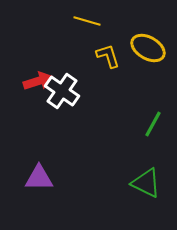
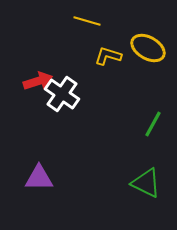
yellow L-shape: rotated 56 degrees counterclockwise
white cross: moved 3 px down
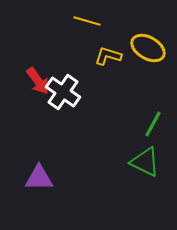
red arrow: rotated 72 degrees clockwise
white cross: moved 1 px right, 2 px up
green triangle: moved 1 px left, 21 px up
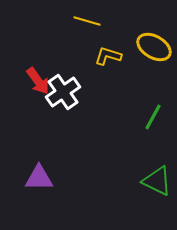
yellow ellipse: moved 6 px right, 1 px up
white cross: rotated 20 degrees clockwise
green line: moved 7 px up
green triangle: moved 12 px right, 19 px down
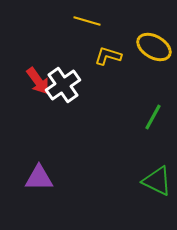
white cross: moved 7 px up
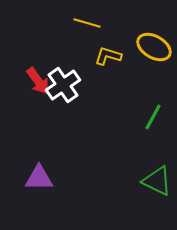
yellow line: moved 2 px down
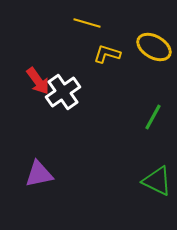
yellow L-shape: moved 1 px left, 2 px up
white cross: moved 7 px down
purple triangle: moved 4 px up; rotated 12 degrees counterclockwise
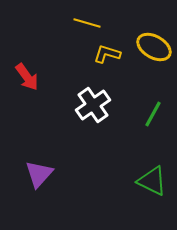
red arrow: moved 11 px left, 4 px up
white cross: moved 30 px right, 13 px down
green line: moved 3 px up
purple triangle: rotated 36 degrees counterclockwise
green triangle: moved 5 px left
